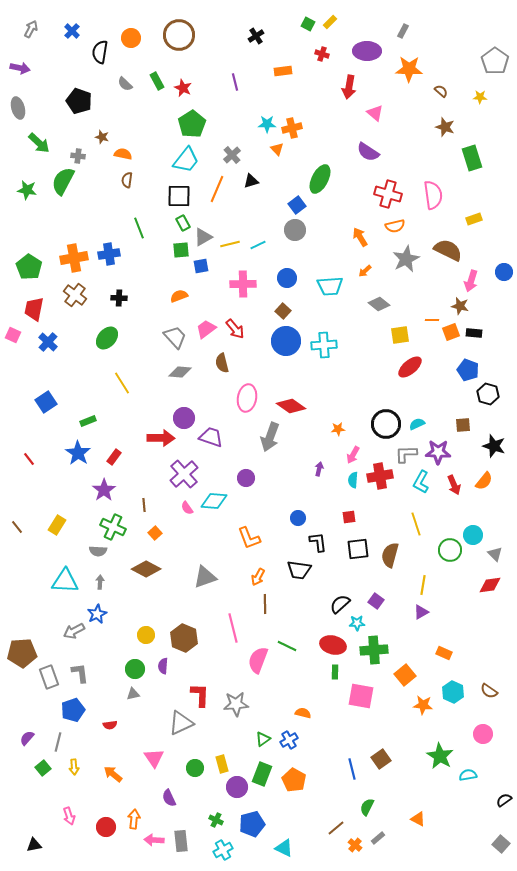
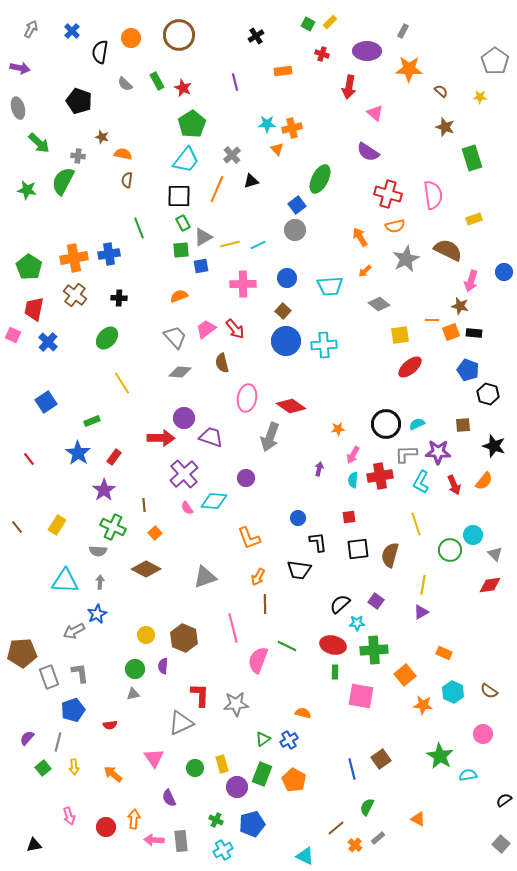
green rectangle at (88, 421): moved 4 px right
cyan triangle at (284, 848): moved 21 px right, 8 px down
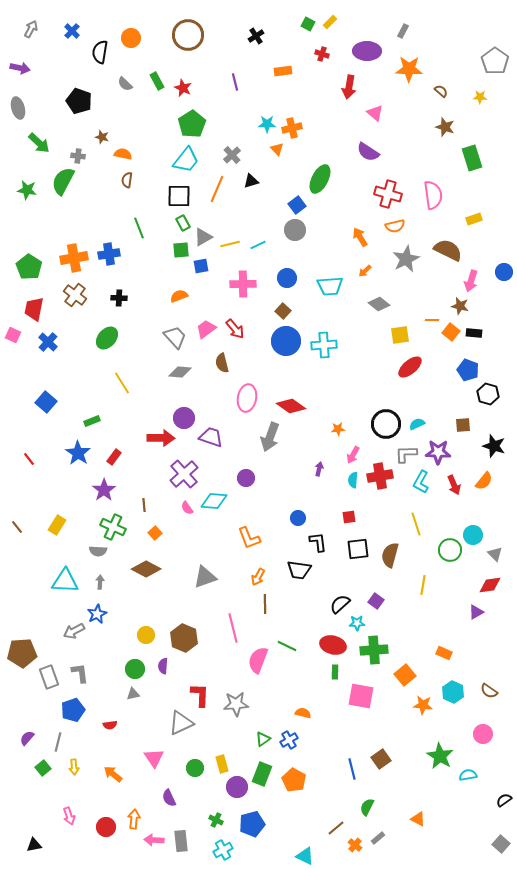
brown circle at (179, 35): moved 9 px right
orange square at (451, 332): rotated 30 degrees counterclockwise
blue square at (46, 402): rotated 15 degrees counterclockwise
purple triangle at (421, 612): moved 55 px right
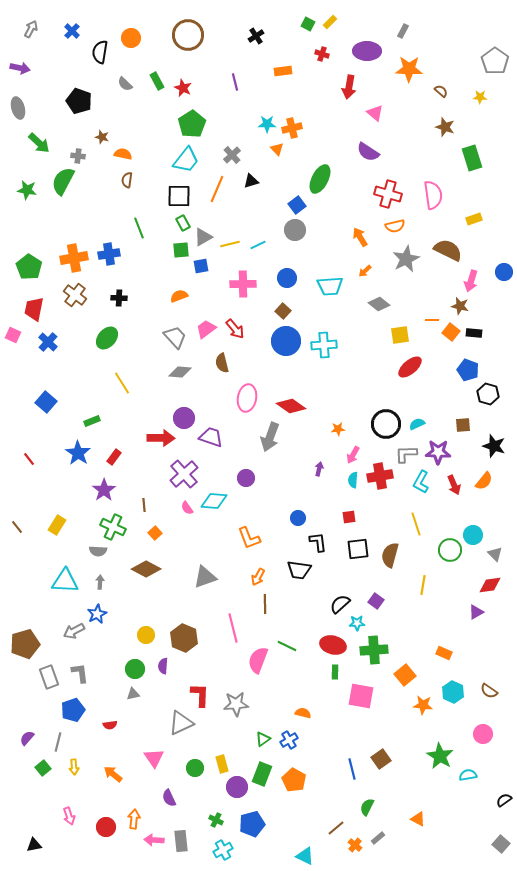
brown pentagon at (22, 653): moved 3 px right, 9 px up; rotated 12 degrees counterclockwise
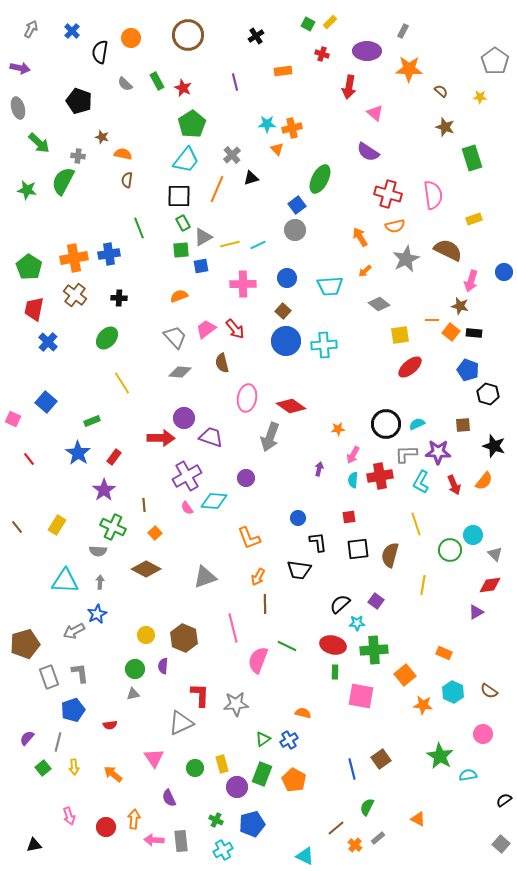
black triangle at (251, 181): moved 3 px up
pink square at (13, 335): moved 84 px down
purple cross at (184, 474): moved 3 px right, 2 px down; rotated 12 degrees clockwise
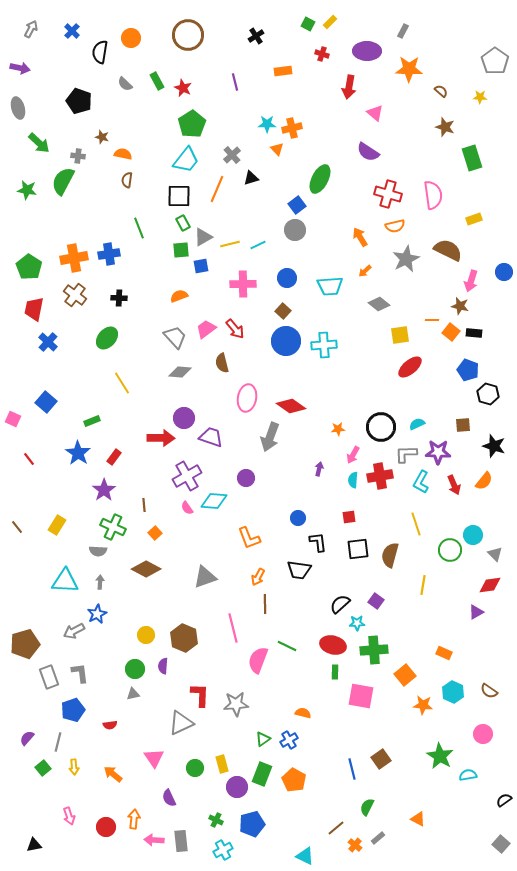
black circle at (386, 424): moved 5 px left, 3 px down
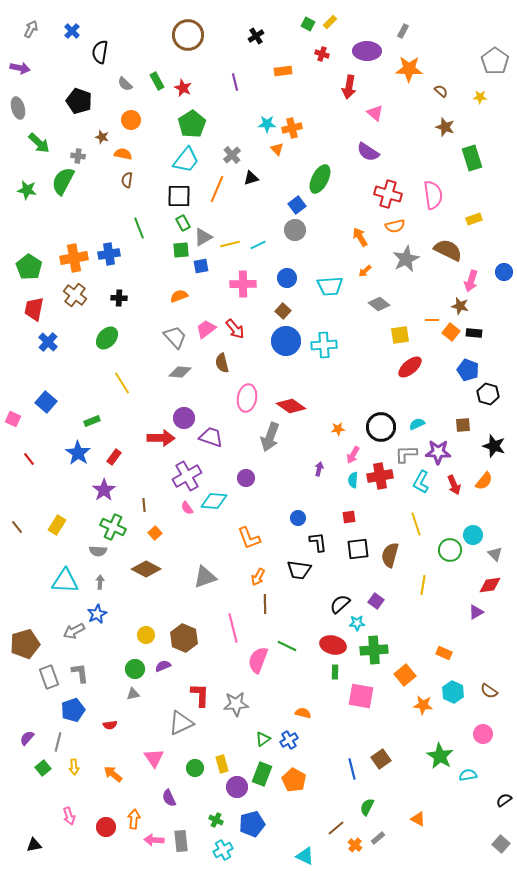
orange circle at (131, 38): moved 82 px down
purple semicircle at (163, 666): rotated 63 degrees clockwise
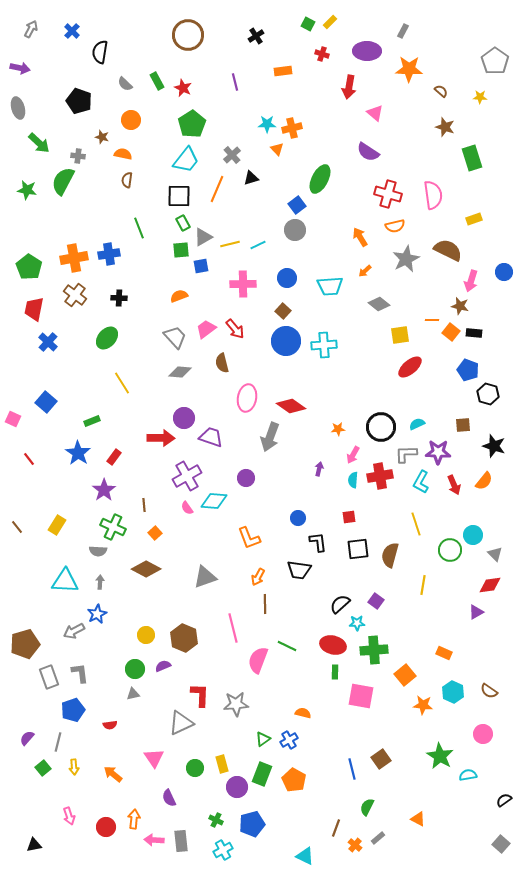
brown line at (336, 828): rotated 30 degrees counterclockwise
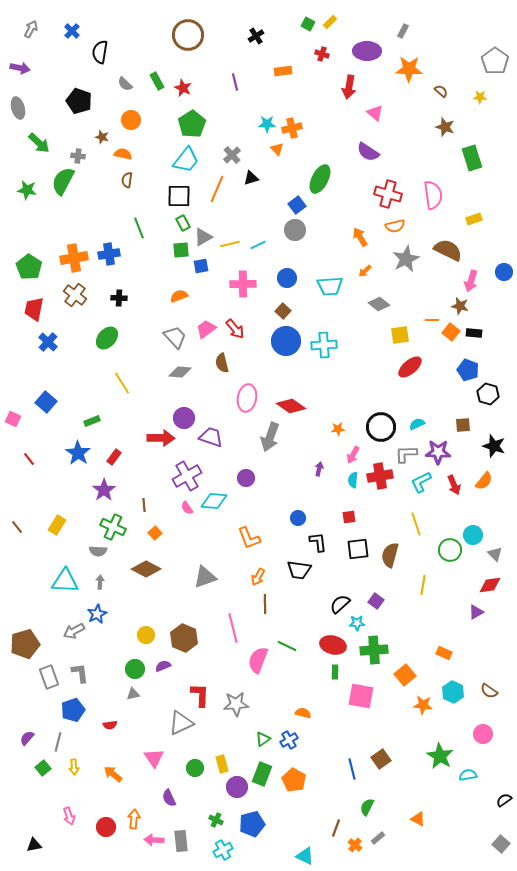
cyan L-shape at (421, 482): rotated 35 degrees clockwise
